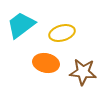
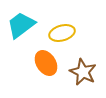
orange ellipse: rotated 45 degrees clockwise
brown star: rotated 20 degrees clockwise
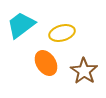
brown star: moved 1 px right, 1 px up; rotated 8 degrees clockwise
